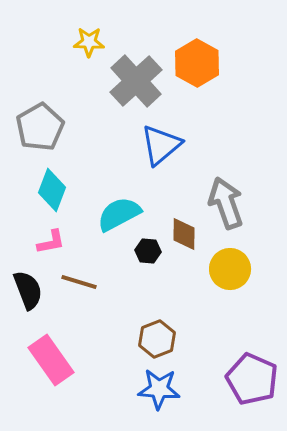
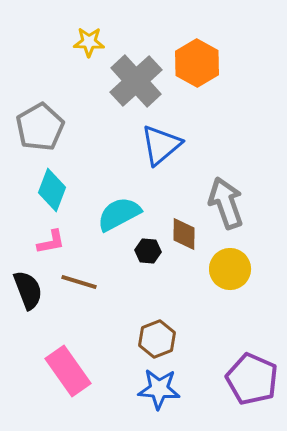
pink rectangle: moved 17 px right, 11 px down
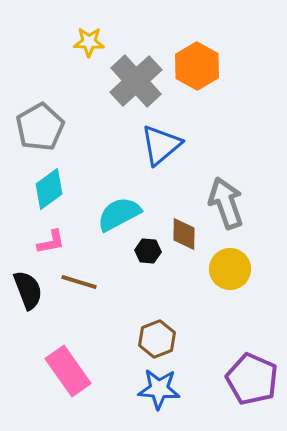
orange hexagon: moved 3 px down
cyan diamond: moved 3 px left, 1 px up; rotated 33 degrees clockwise
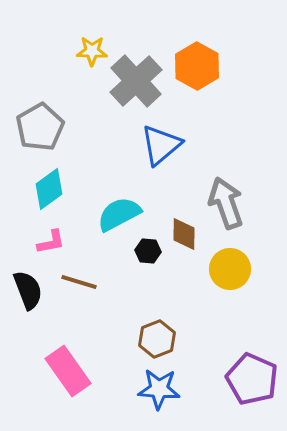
yellow star: moved 3 px right, 9 px down
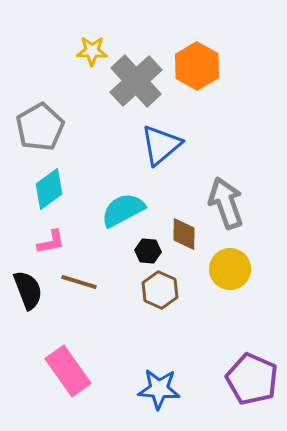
cyan semicircle: moved 4 px right, 4 px up
brown hexagon: moved 3 px right, 49 px up; rotated 15 degrees counterclockwise
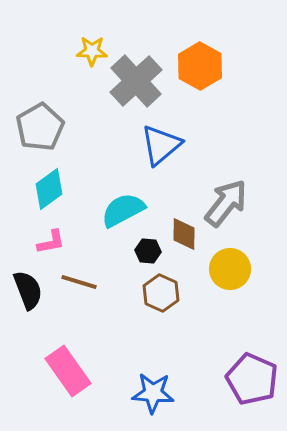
orange hexagon: moved 3 px right
gray arrow: rotated 57 degrees clockwise
brown hexagon: moved 1 px right, 3 px down
blue star: moved 6 px left, 4 px down
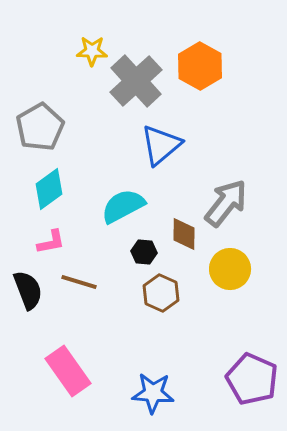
cyan semicircle: moved 4 px up
black hexagon: moved 4 px left, 1 px down
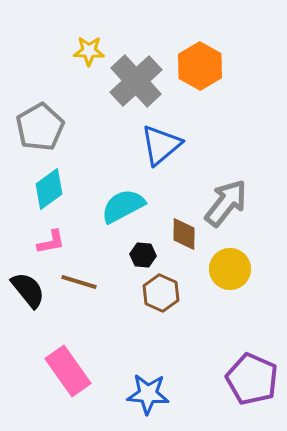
yellow star: moved 3 px left
black hexagon: moved 1 px left, 3 px down
black semicircle: rotated 18 degrees counterclockwise
blue star: moved 5 px left, 1 px down
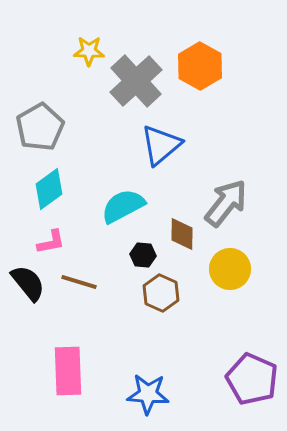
brown diamond: moved 2 px left
black semicircle: moved 7 px up
pink rectangle: rotated 33 degrees clockwise
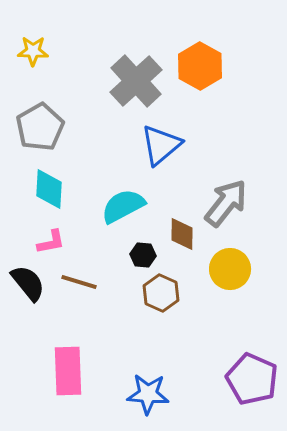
yellow star: moved 56 px left
cyan diamond: rotated 51 degrees counterclockwise
